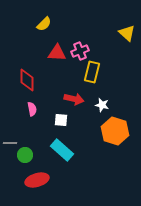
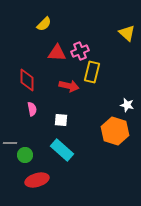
red arrow: moved 5 px left, 13 px up
white star: moved 25 px right
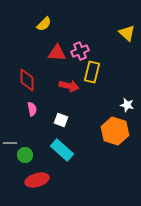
white square: rotated 16 degrees clockwise
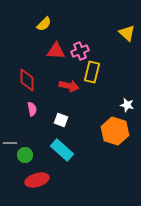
red triangle: moved 1 px left, 2 px up
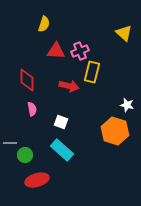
yellow semicircle: rotated 28 degrees counterclockwise
yellow triangle: moved 3 px left
white square: moved 2 px down
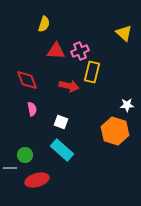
red diamond: rotated 20 degrees counterclockwise
white star: rotated 16 degrees counterclockwise
gray line: moved 25 px down
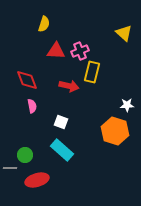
pink semicircle: moved 3 px up
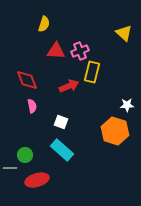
red arrow: rotated 36 degrees counterclockwise
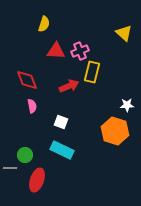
cyan rectangle: rotated 15 degrees counterclockwise
red ellipse: rotated 55 degrees counterclockwise
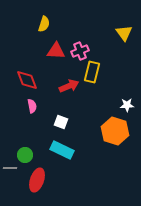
yellow triangle: rotated 12 degrees clockwise
